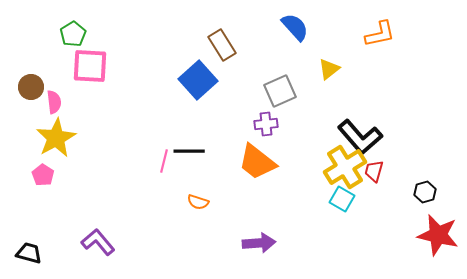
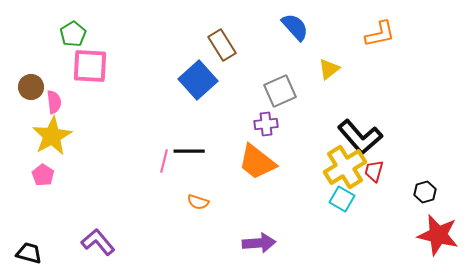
yellow star: moved 4 px left, 2 px up
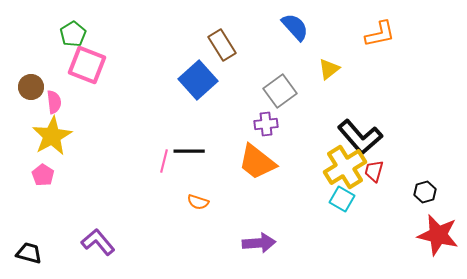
pink square: moved 3 px left, 1 px up; rotated 18 degrees clockwise
gray square: rotated 12 degrees counterclockwise
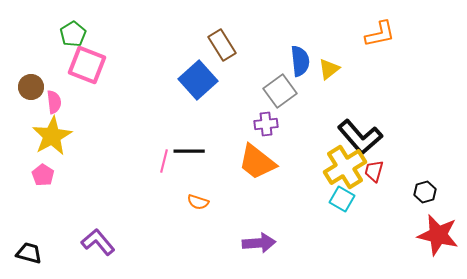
blue semicircle: moved 5 px right, 34 px down; rotated 36 degrees clockwise
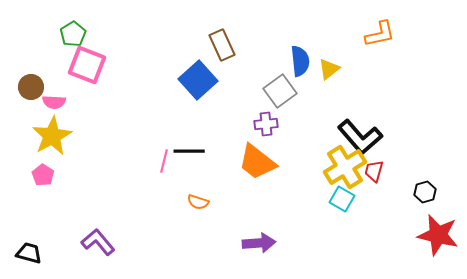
brown rectangle: rotated 8 degrees clockwise
pink semicircle: rotated 100 degrees clockwise
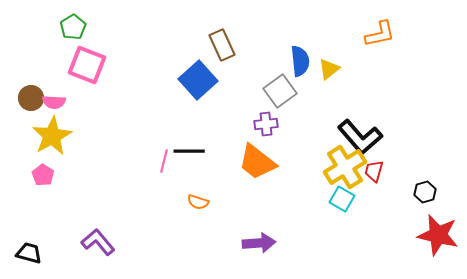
green pentagon: moved 7 px up
brown circle: moved 11 px down
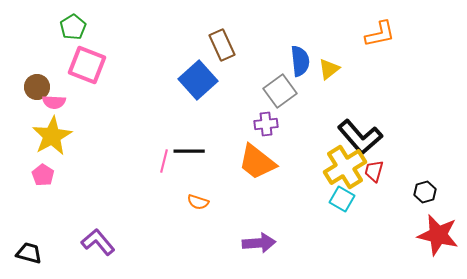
brown circle: moved 6 px right, 11 px up
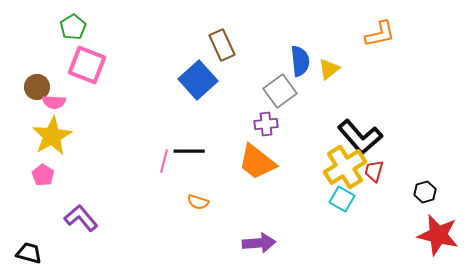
purple L-shape: moved 17 px left, 24 px up
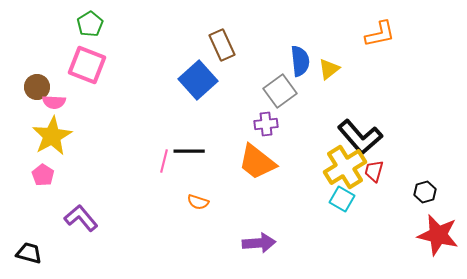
green pentagon: moved 17 px right, 3 px up
